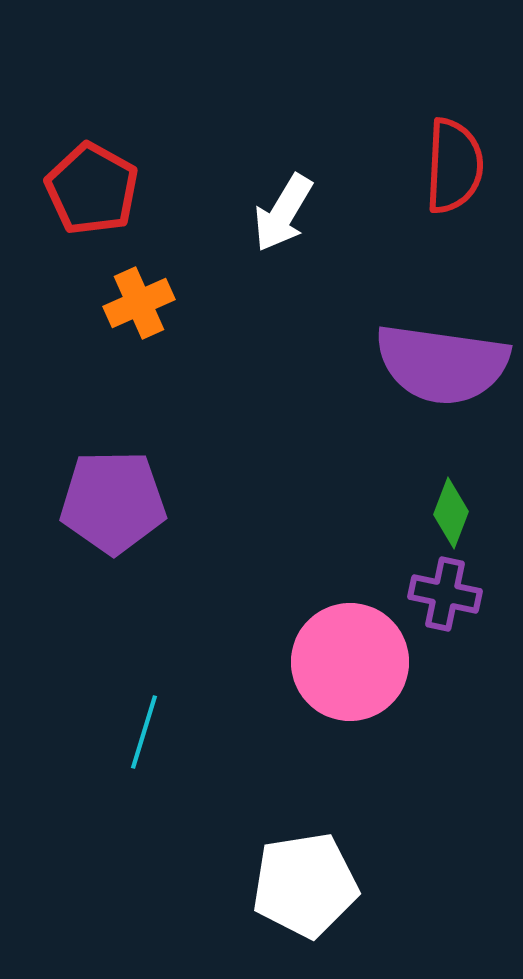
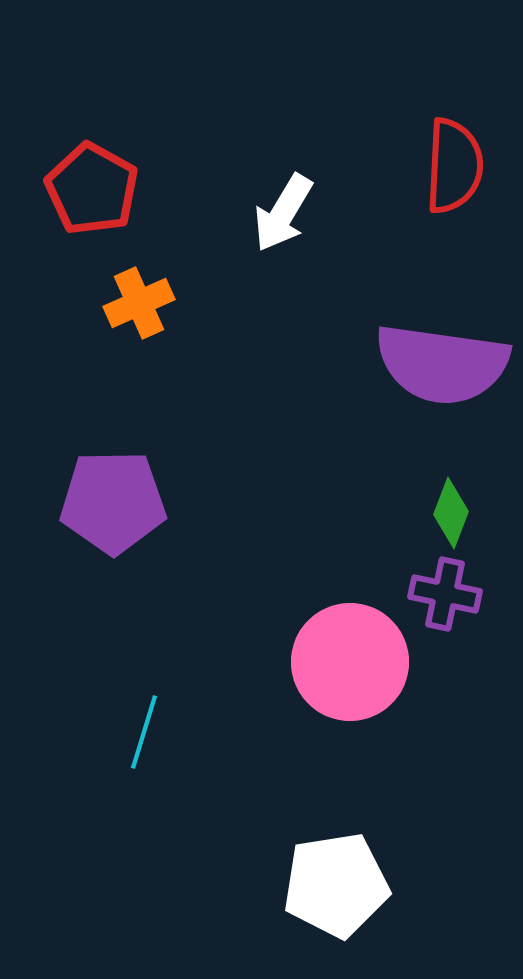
white pentagon: moved 31 px right
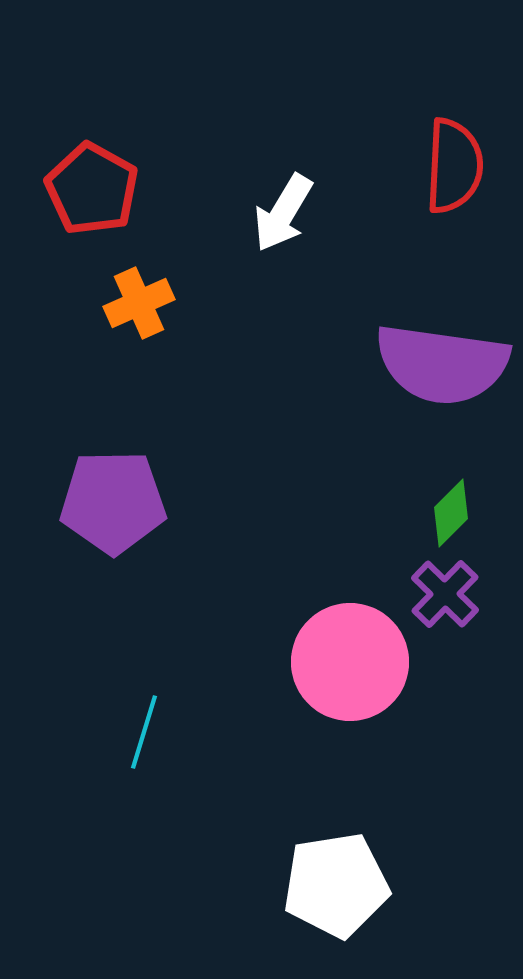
green diamond: rotated 24 degrees clockwise
purple cross: rotated 32 degrees clockwise
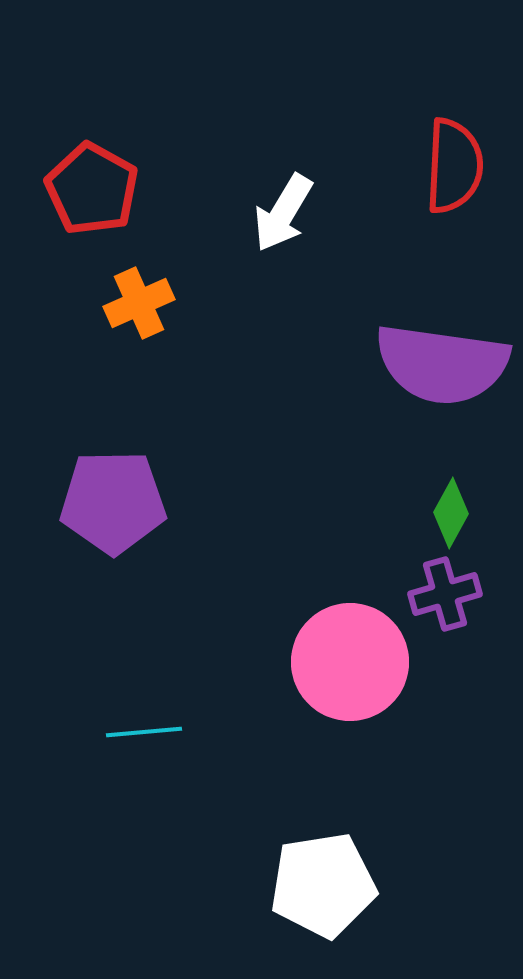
green diamond: rotated 16 degrees counterclockwise
purple cross: rotated 30 degrees clockwise
cyan line: rotated 68 degrees clockwise
white pentagon: moved 13 px left
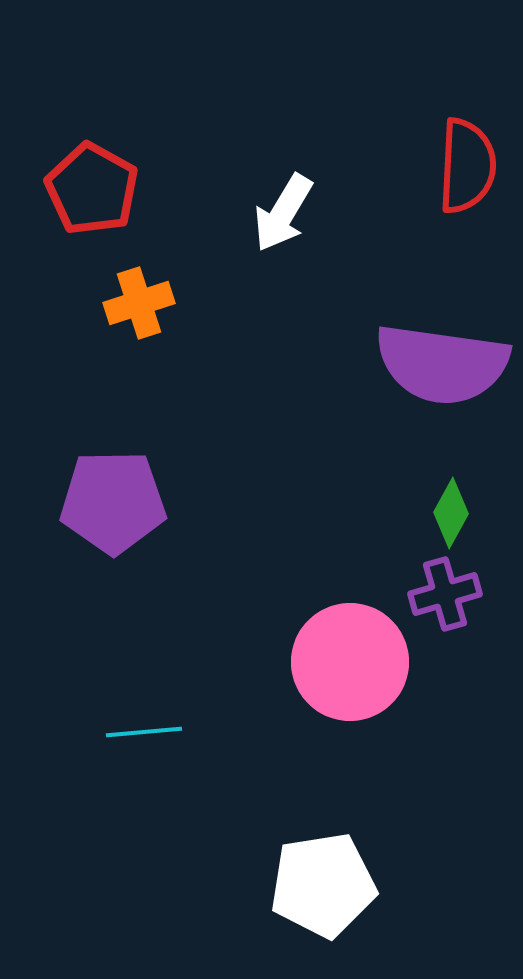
red semicircle: moved 13 px right
orange cross: rotated 6 degrees clockwise
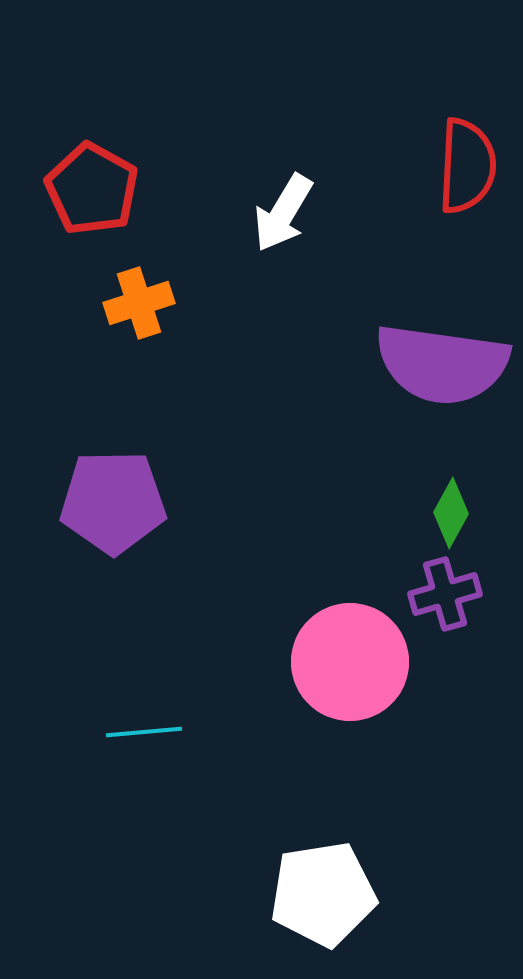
white pentagon: moved 9 px down
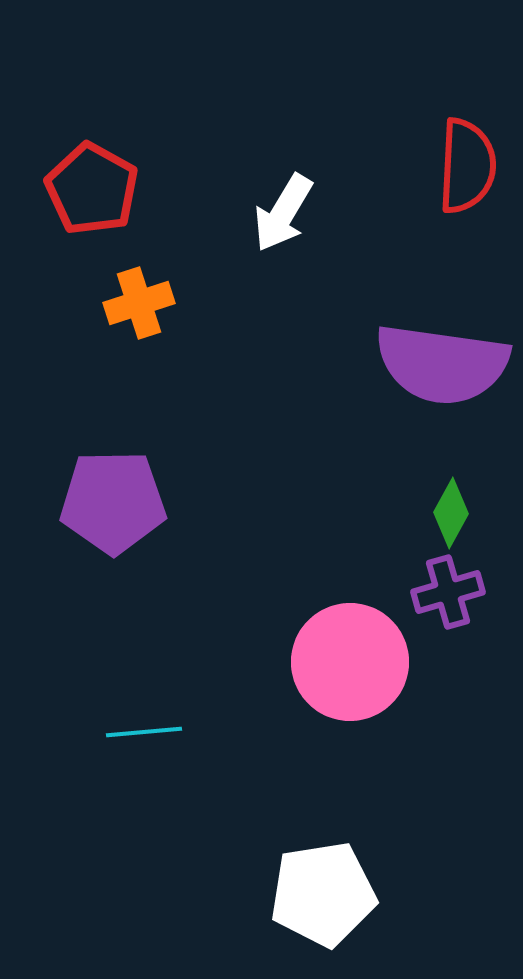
purple cross: moved 3 px right, 2 px up
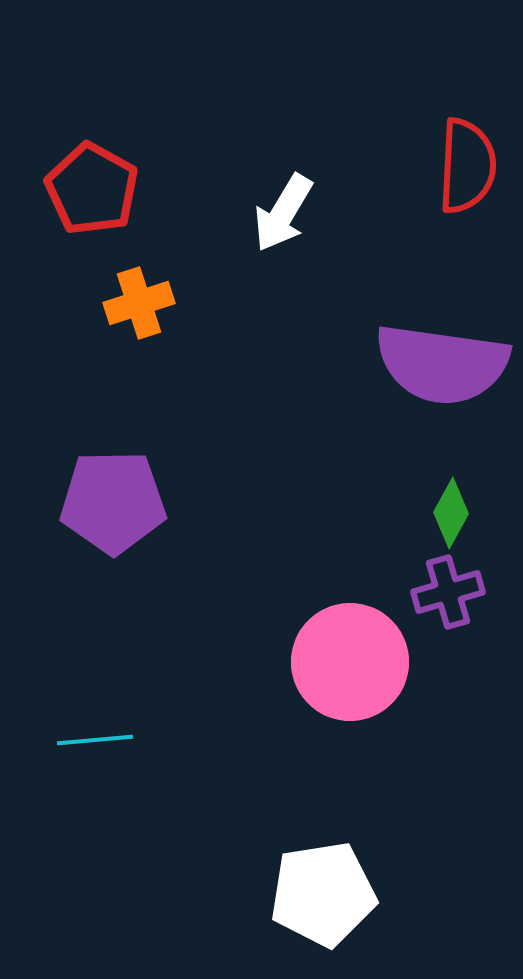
cyan line: moved 49 px left, 8 px down
